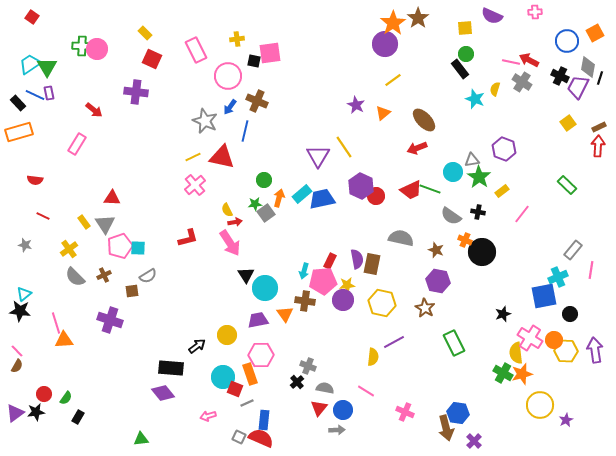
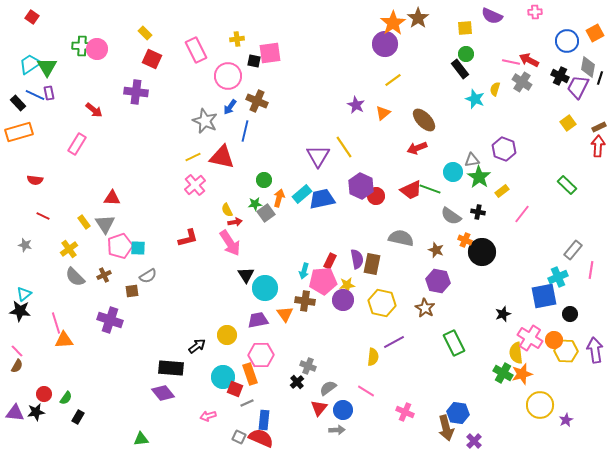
gray semicircle at (325, 388): moved 3 px right; rotated 48 degrees counterclockwise
purple triangle at (15, 413): rotated 42 degrees clockwise
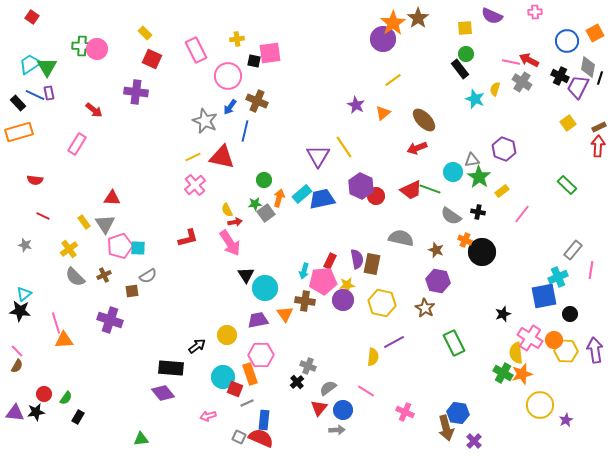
purple circle at (385, 44): moved 2 px left, 5 px up
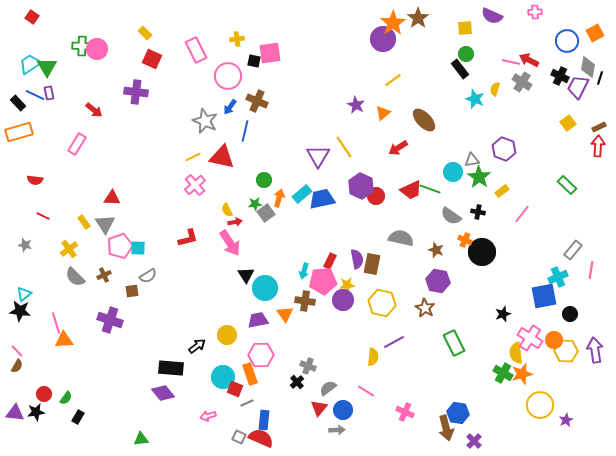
red arrow at (417, 148): moved 19 px left; rotated 12 degrees counterclockwise
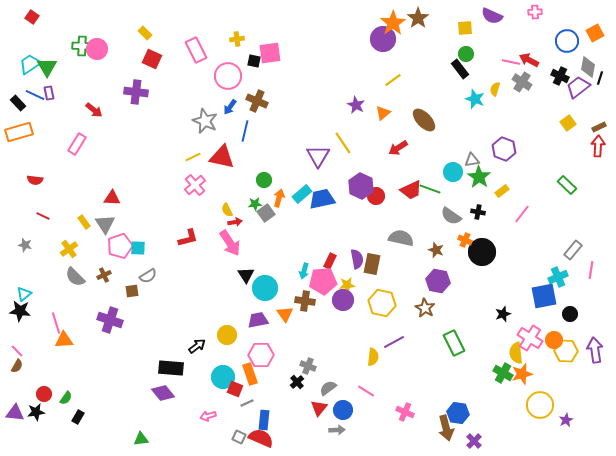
purple trapezoid at (578, 87): rotated 25 degrees clockwise
yellow line at (344, 147): moved 1 px left, 4 px up
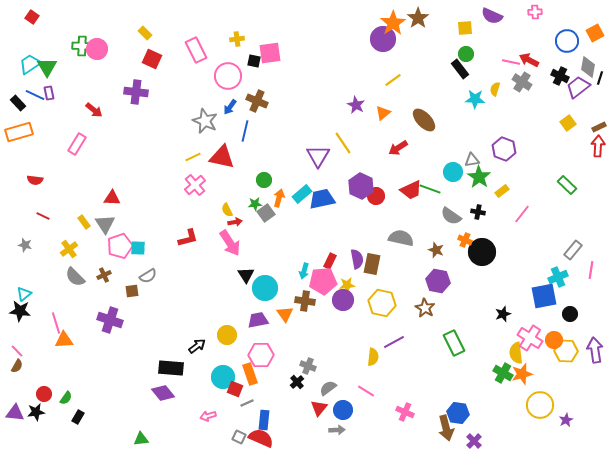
cyan star at (475, 99): rotated 18 degrees counterclockwise
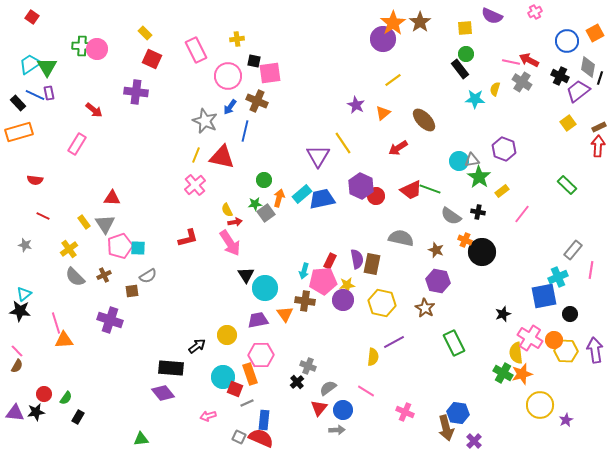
pink cross at (535, 12): rotated 24 degrees counterclockwise
brown star at (418, 18): moved 2 px right, 4 px down
pink square at (270, 53): moved 20 px down
purple trapezoid at (578, 87): moved 4 px down
yellow line at (193, 157): moved 3 px right, 2 px up; rotated 42 degrees counterclockwise
cyan circle at (453, 172): moved 6 px right, 11 px up
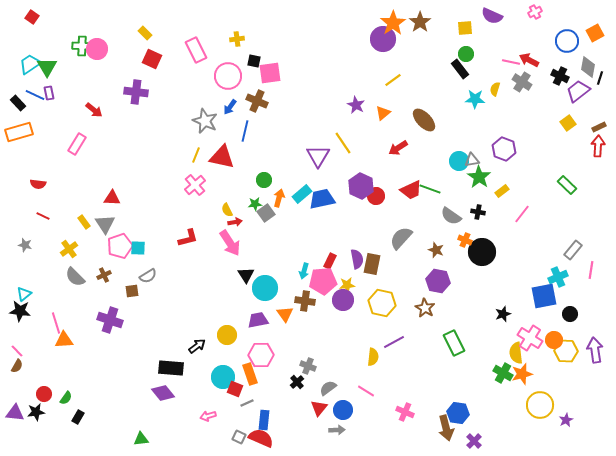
red semicircle at (35, 180): moved 3 px right, 4 px down
gray semicircle at (401, 238): rotated 60 degrees counterclockwise
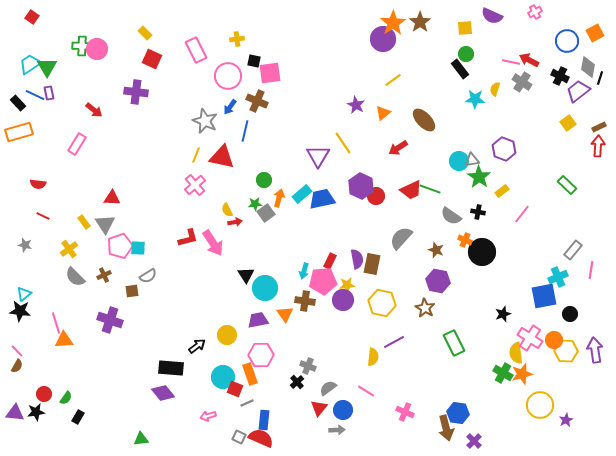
pink arrow at (230, 243): moved 17 px left
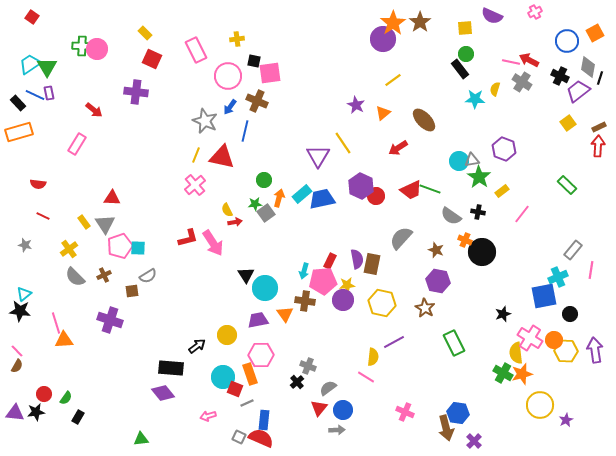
pink line at (366, 391): moved 14 px up
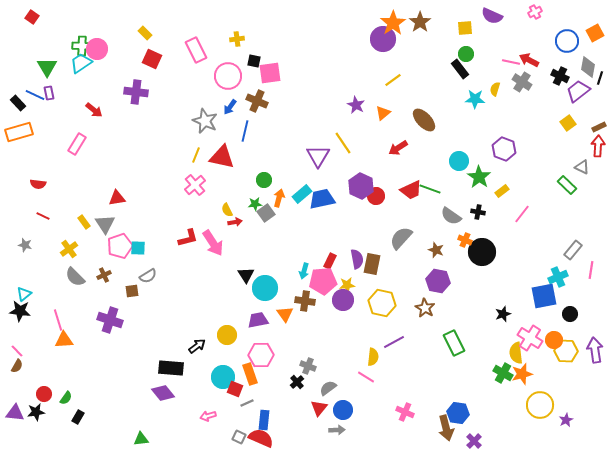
cyan trapezoid at (30, 64): moved 51 px right, 1 px up
gray triangle at (472, 160): moved 110 px right, 7 px down; rotated 35 degrees clockwise
red triangle at (112, 198): moved 5 px right; rotated 12 degrees counterclockwise
pink line at (56, 323): moved 2 px right, 3 px up
